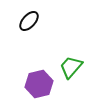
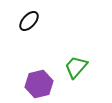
green trapezoid: moved 5 px right
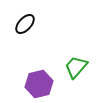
black ellipse: moved 4 px left, 3 px down
